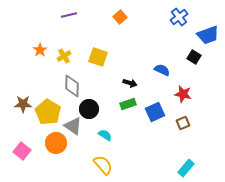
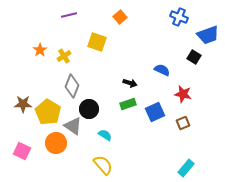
blue cross: rotated 30 degrees counterclockwise
yellow square: moved 1 px left, 15 px up
gray diamond: rotated 20 degrees clockwise
pink square: rotated 12 degrees counterclockwise
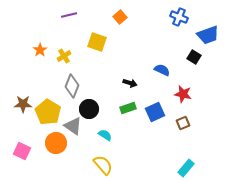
green rectangle: moved 4 px down
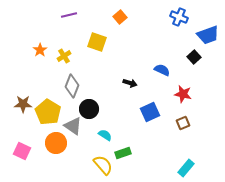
black square: rotated 16 degrees clockwise
green rectangle: moved 5 px left, 45 px down
blue square: moved 5 px left
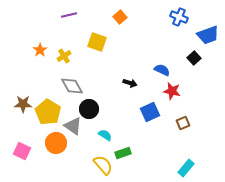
black square: moved 1 px down
gray diamond: rotated 50 degrees counterclockwise
red star: moved 11 px left, 3 px up
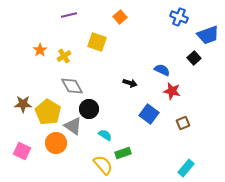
blue square: moved 1 px left, 2 px down; rotated 30 degrees counterclockwise
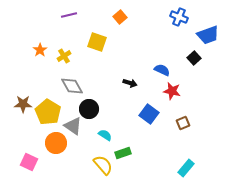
pink square: moved 7 px right, 11 px down
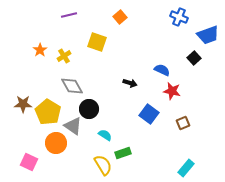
yellow semicircle: rotated 10 degrees clockwise
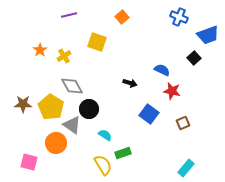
orange square: moved 2 px right
yellow pentagon: moved 3 px right, 5 px up
gray triangle: moved 1 px left, 1 px up
pink square: rotated 12 degrees counterclockwise
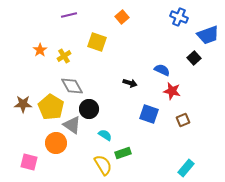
blue square: rotated 18 degrees counterclockwise
brown square: moved 3 px up
